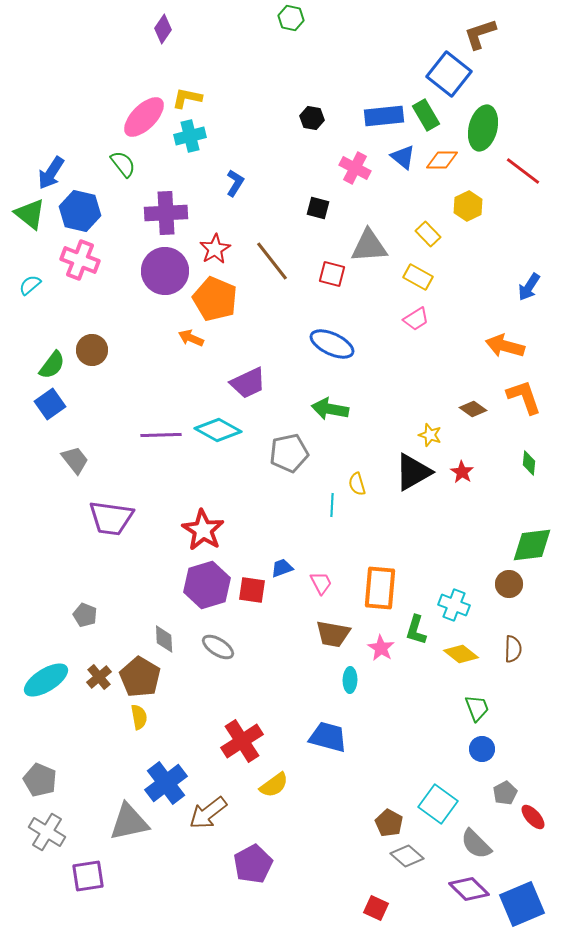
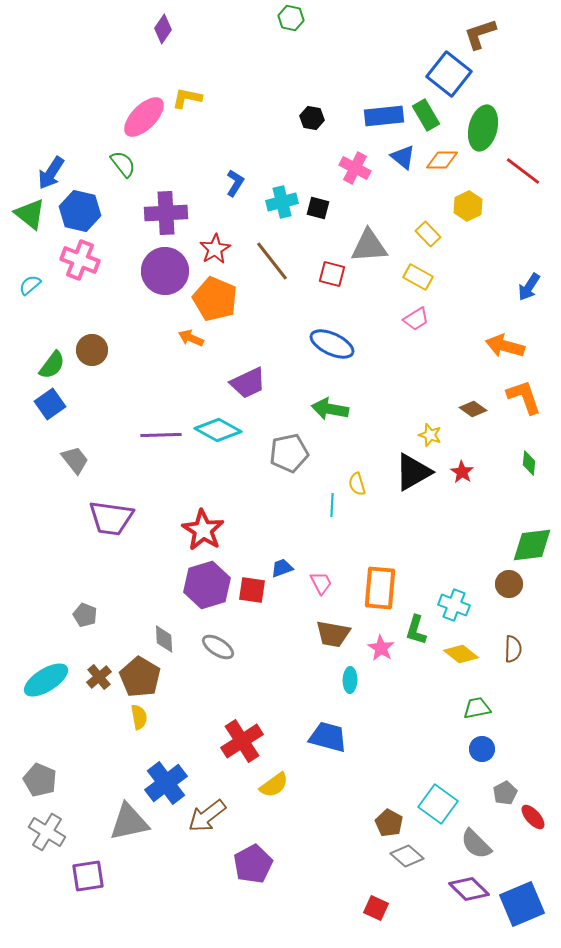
cyan cross at (190, 136): moved 92 px right, 66 px down
green trapezoid at (477, 708): rotated 80 degrees counterclockwise
brown arrow at (208, 813): moved 1 px left, 3 px down
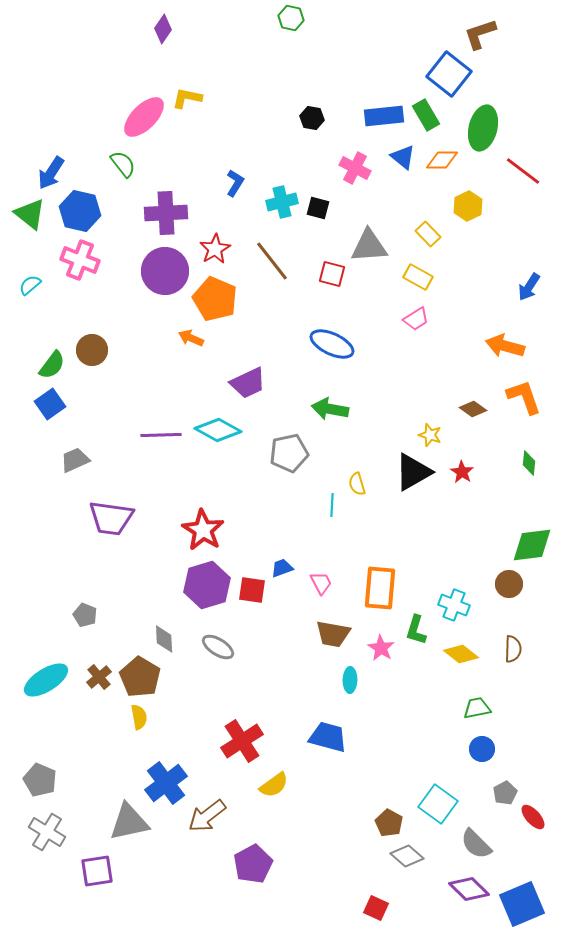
gray trapezoid at (75, 460): rotated 76 degrees counterclockwise
purple square at (88, 876): moved 9 px right, 5 px up
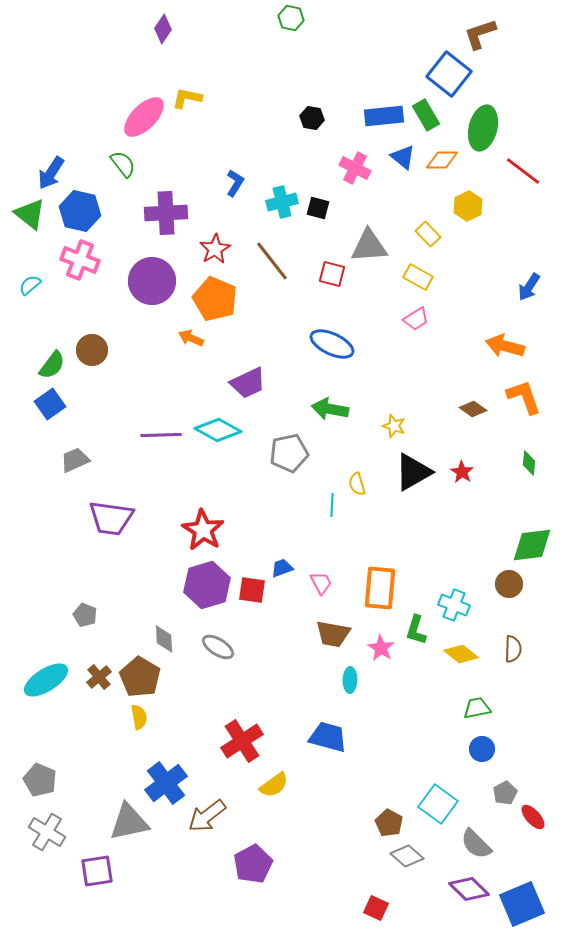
purple circle at (165, 271): moved 13 px left, 10 px down
yellow star at (430, 435): moved 36 px left, 9 px up
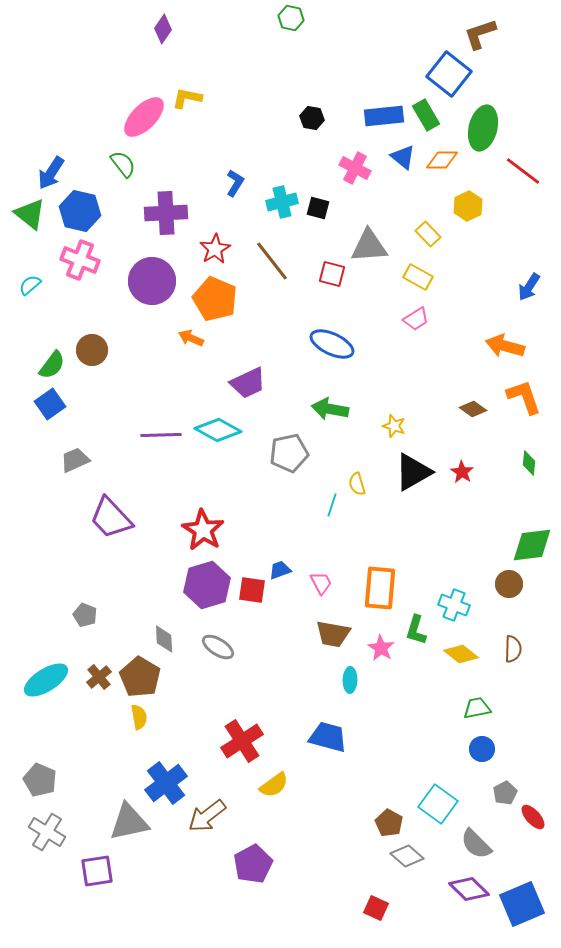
cyan line at (332, 505): rotated 15 degrees clockwise
purple trapezoid at (111, 518): rotated 39 degrees clockwise
blue trapezoid at (282, 568): moved 2 px left, 2 px down
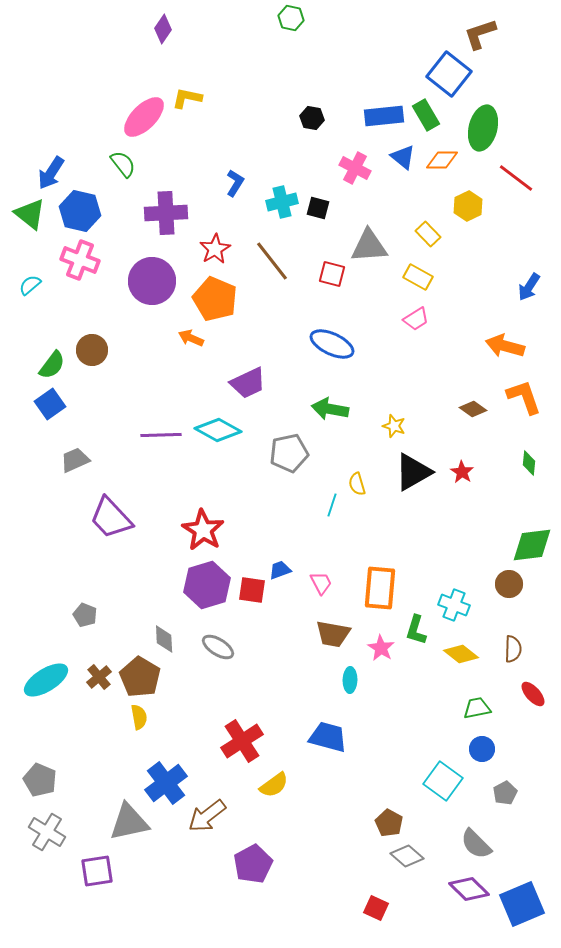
red line at (523, 171): moved 7 px left, 7 px down
cyan square at (438, 804): moved 5 px right, 23 px up
red ellipse at (533, 817): moved 123 px up
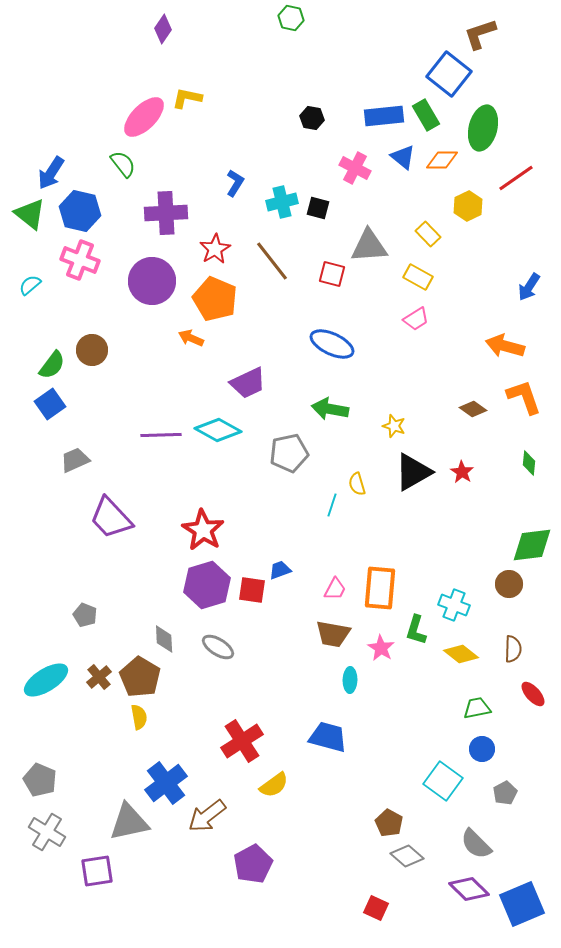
red line at (516, 178): rotated 72 degrees counterclockwise
pink trapezoid at (321, 583): moved 14 px right, 6 px down; rotated 55 degrees clockwise
